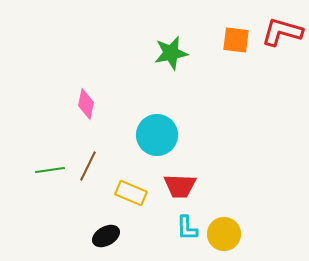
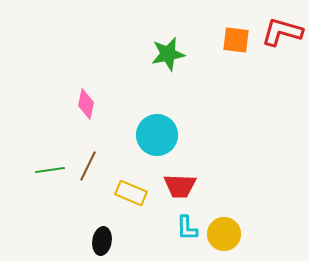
green star: moved 3 px left, 1 px down
black ellipse: moved 4 px left, 5 px down; rotated 52 degrees counterclockwise
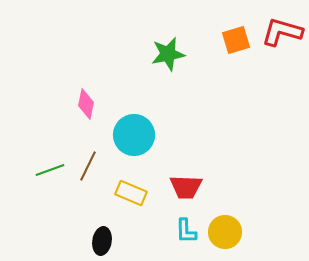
orange square: rotated 24 degrees counterclockwise
cyan circle: moved 23 px left
green line: rotated 12 degrees counterclockwise
red trapezoid: moved 6 px right, 1 px down
cyan L-shape: moved 1 px left, 3 px down
yellow circle: moved 1 px right, 2 px up
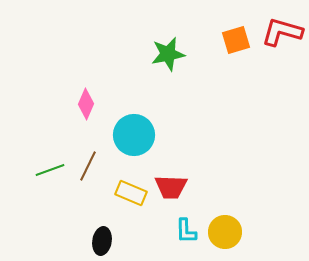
pink diamond: rotated 12 degrees clockwise
red trapezoid: moved 15 px left
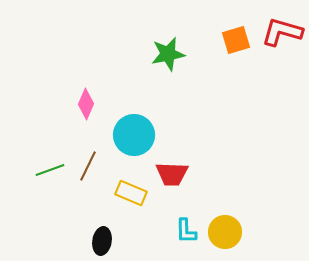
red trapezoid: moved 1 px right, 13 px up
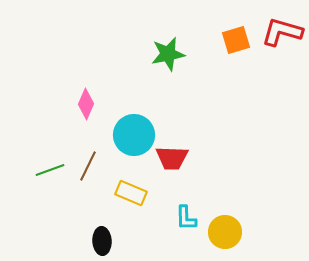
red trapezoid: moved 16 px up
cyan L-shape: moved 13 px up
black ellipse: rotated 12 degrees counterclockwise
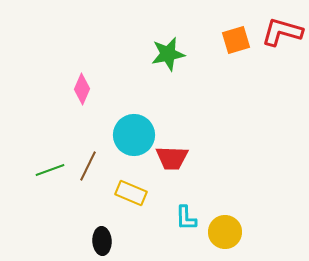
pink diamond: moved 4 px left, 15 px up
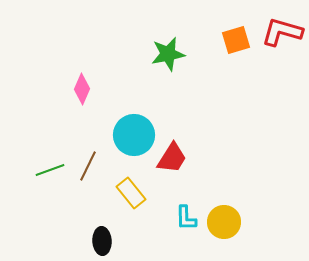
red trapezoid: rotated 60 degrees counterclockwise
yellow rectangle: rotated 28 degrees clockwise
yellow circle: moved 1 px left, 10 px up
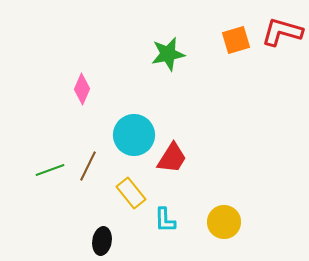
cyan L-shape: moved 21 px left, 2 px down
black ellipse: rotated 12 degrees clockwise
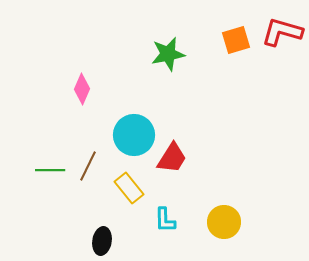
green line: rotated 20 degrees clockwise
yellow rectangle: moved 2 px left, 5 px up
